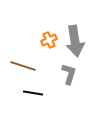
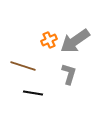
gray arrow: rotated 64 degrees clockwise
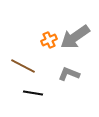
gray arrow: moved 4 px up
brown line: rotated 10 degrees clockwise
gray L-shape: rotated 85 degrees counterclockwise
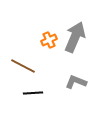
gray arrow: rotated 148 degrees clockwise
gray L-shape: moved 7 px right, 8 px down
black line: rotated 12 degrees counterclockwise
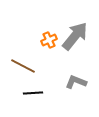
gray arrow: moved 1 px up; rotated 16 degrees clockwise
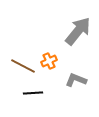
gray arrow: moved 3 px right, 5 px up
orange cross: moved 21 px down
gray L-shape: moved 2 px up
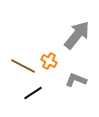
gray arrow: moved 1 px left, 4 px down
orange cross: rotated 35 degrees counterclockwise
black line: rotated 30 degrees counterclockwise
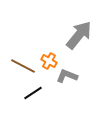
gray arrow: moved 2 px right
gray L-shape: moved 9 px left, 4 px up
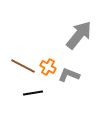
orange cross: moved 1 px left, 6 px down
gray L-shape: moved 2 px right, 1 px up
black line: rotated 24 degrees clockwise
